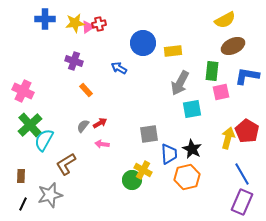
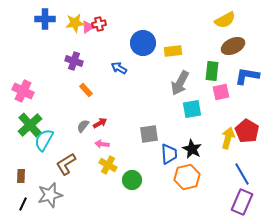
yellow cross: moved 35 px left, 5 px up
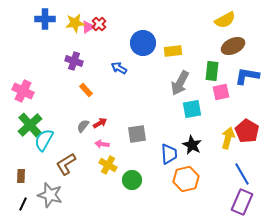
red cross: rotated 32 degrees counterclockwise
gray square: moved 12 px left
black star: moved 4 px up
orange hexagon: moved 1 px left, 2 px down
gray star: rotated 30 degrees clockwise
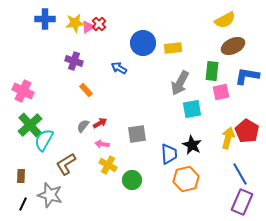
yellow rectangle: moved 3 px up
blue line: moved 2 px left
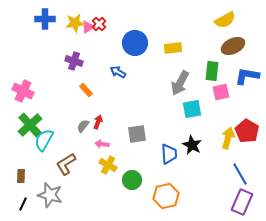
blue circle: moved 8 px left
blue arrow: moved 1 px left, 4 px down
red arrow: moved 2 px left, 1 px up; rotated 40 degrees counterclockwise
orange hexagon: moved 20 px left, 17 px down
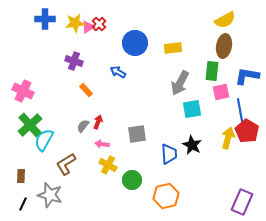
brown ellipse: moved 9 px left; rotated 55 degrees counterclockwise
blue line: moved 64 px up; rotated 20 degrees clockwise
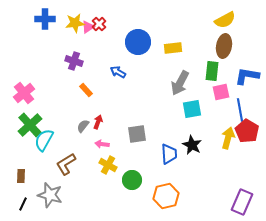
blue circle: moved 3 px right, 1 px up
pink cross: moved 1 px right, 2 px down; rotated 25 degrees clockwise
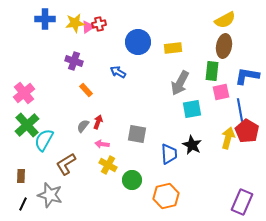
red cross: rotated 32 degrees clockwise
green cross: moved 3 px left
gray square: rotated 18 degrees clockwise
